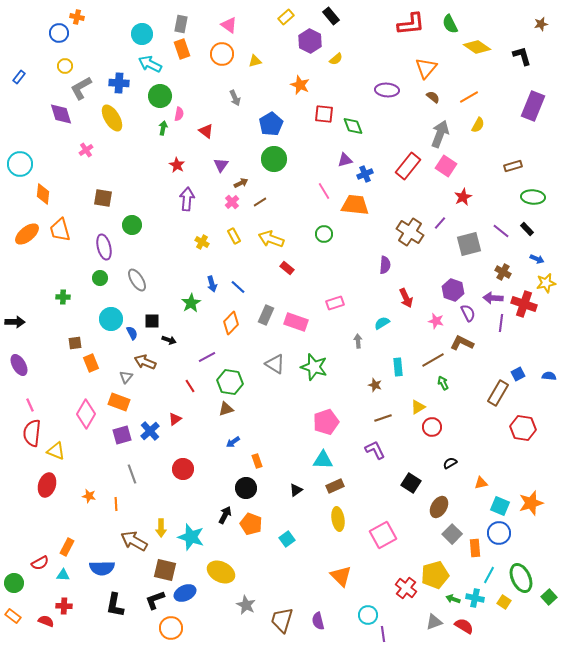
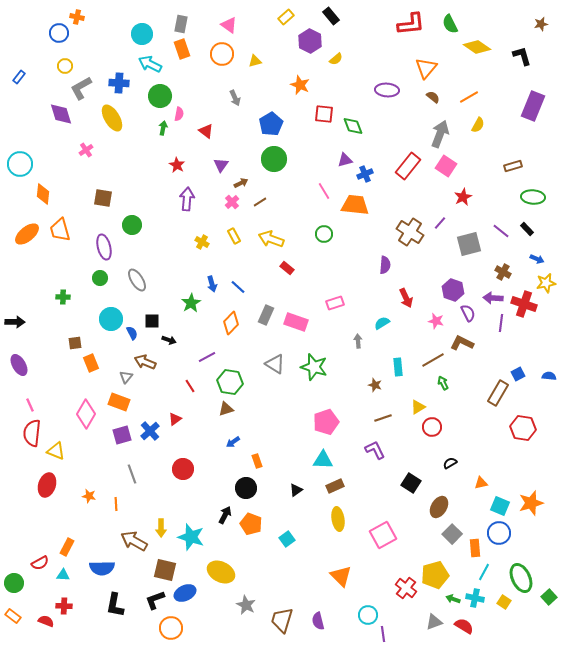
cyan line at (489, 575): moved 5 px left, 3 px up
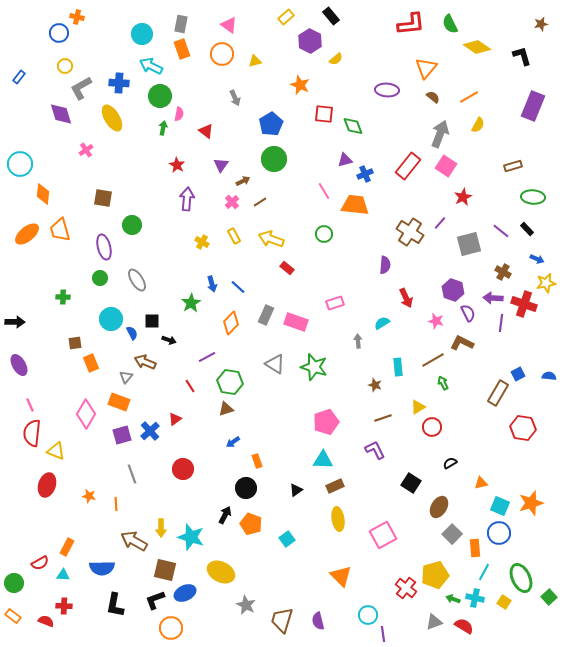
cyan arrow at (150, 64): moved 1 px right, 2 px down
brown arrow at (241, 183): moved 2 px right, 2 px up
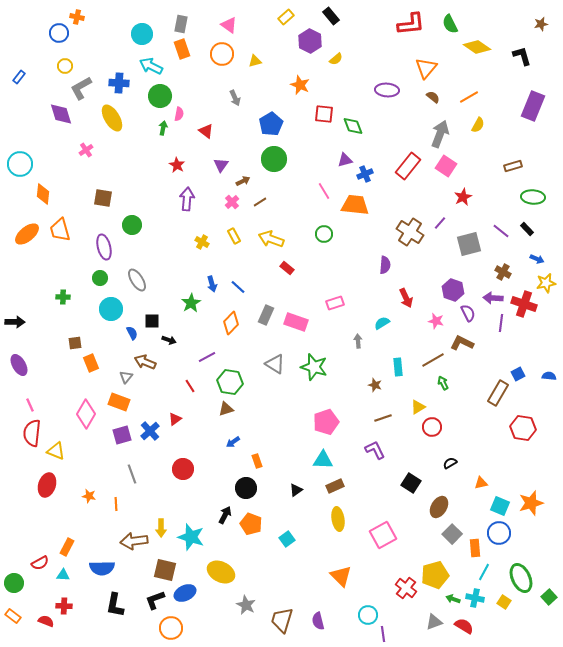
cyan circle at (111, 319): moved 10 px up
brown arrow at (134, 541): rotated 36 degrees counterclockwise
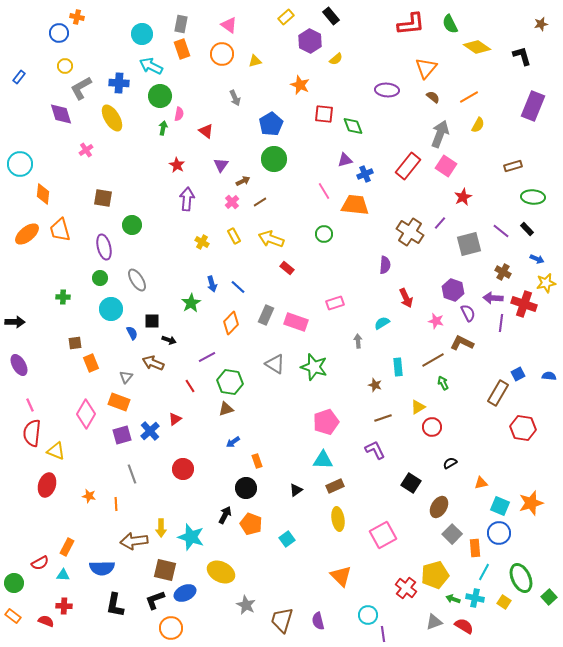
brown arrow at (145, 362): moved 8 px right, 1 px down
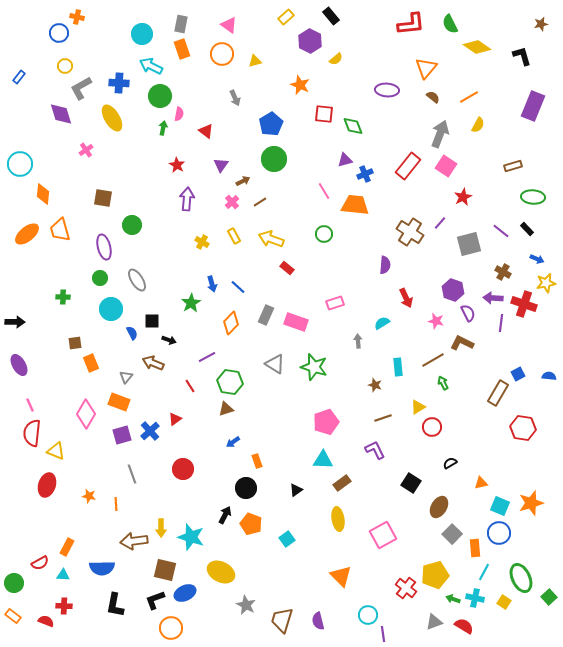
brown rectangle at (335, 486): moved 7 px right, 3 px up; rotated 12 degrees counterclockwise
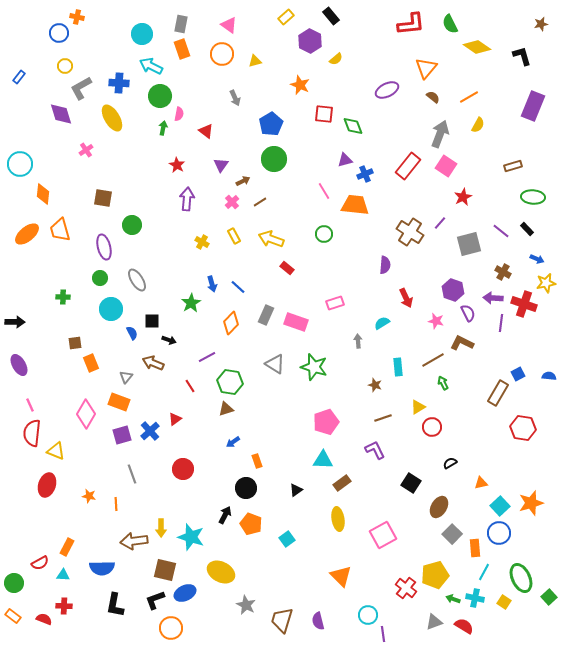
purple ellipse at (387, 90): rotated 30 degrees counterclockwise
cyan square at (500, 506): rotated 24 degrees clockwise
red semicircle at (46, 621): moved 2 px left, 2 px up
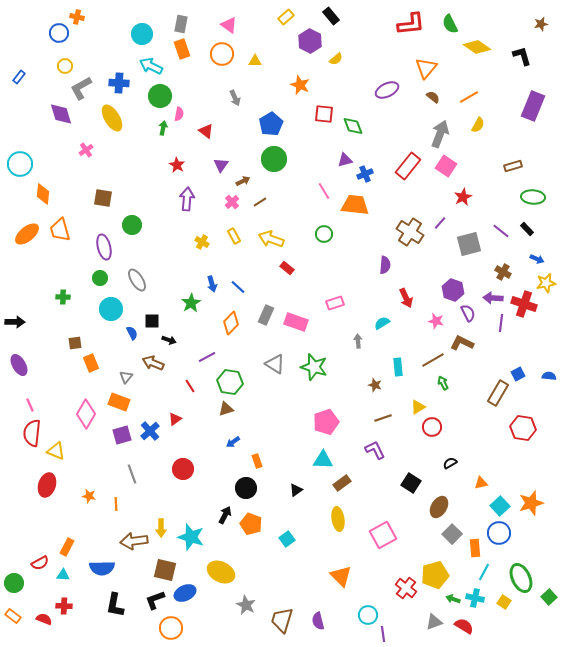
yellow triangle at (255, 61): rotated 16 degrees clockwise
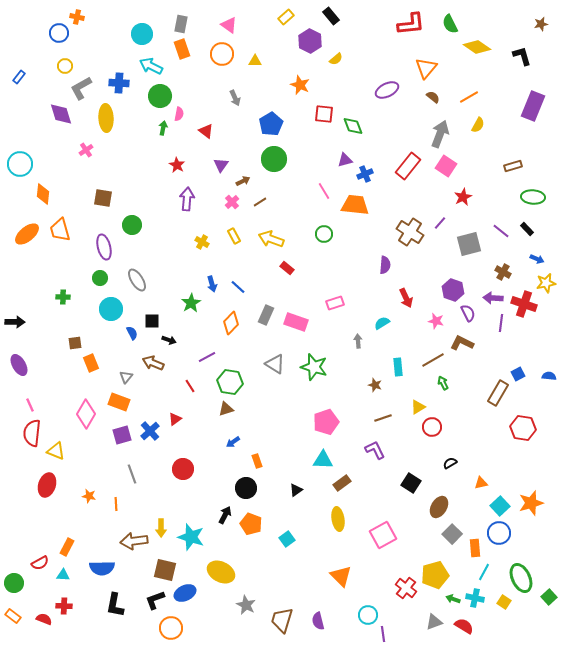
yellow ellipse at (112, 118): moved 6 px left; rotated 28 degrees clockwise
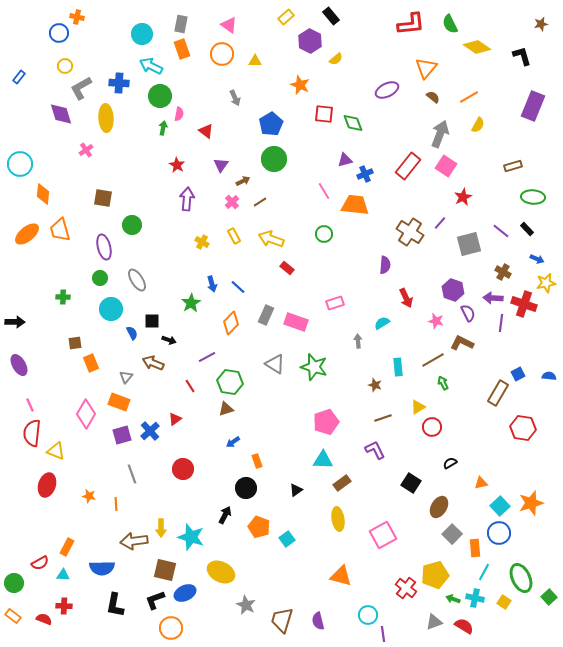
green diamond at (353, 126): moved 3 px up
orange pentagon at (251, 524): moved 8 px right, 3 px down
orange triangle at (341, 576): rotated 30 degrees counterclockwise
